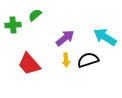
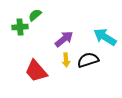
green cross: moved 7 px right, 2 px down
purple arrow: moved 1 px left, 1 px down
red trapezoid: moved 7 px right, 7 px down
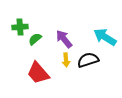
green semicircle: moved 24 px down
purple arrow: rotated 90 degrees counterclockwise
red trapezoid: moved 2 px right, 2 px down
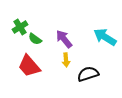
green cross: rotated 28 degrees counterclockwise
green semicircle: rotated 104 degrees counterclockwise
black semicircle: moved 14 px down
red trapezoid: moved 9 px left, 7 px up
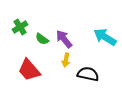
green semicircle: moved 7 px right
yellow arrow: rotated 16 degrees clockwise
red trapezoid: moved 4 px down
black semicircle: rotated 30 degrees clockwise
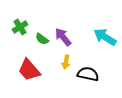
purple arrow: moved 1 px left, 2 px up
yellow arrow: moved 2 px down
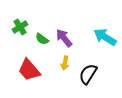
purple arrow: moved 1 px right, 1 px down
yellow arrow: moved 1 px left, 1 px down
black semicircle: rotated 70 degrees counterclockwise
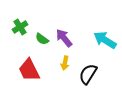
cyan arrow: moved 3 px down
red trapezoid: rotated 15 degrees clockwise
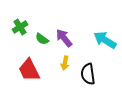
black semicircle: rotated 40 degrees counterclockwise
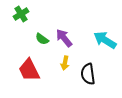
green cross: moved 1 px right, 13 px up
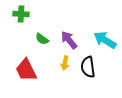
green cross: rotated 35 degrees clockwise
purple arrow: moved 5 px right, 2 px down
red trapezoid: moved 3 px left
black semicircle: moved 7 px up
